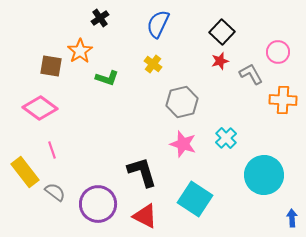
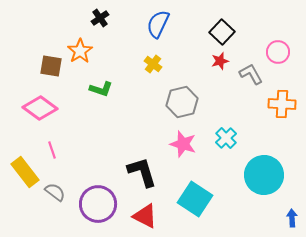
green L-shape: moved 6 px left, 11 px down
orange cross: moved 1 px left, 4 px down
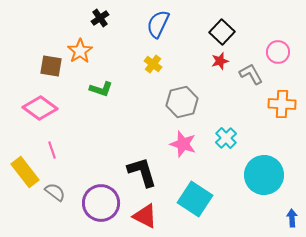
purple circle: moved 3 px right, 1 px up
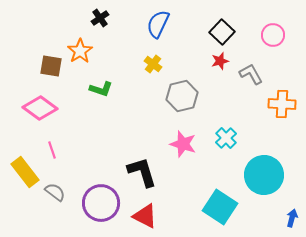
pink circle: moved 5 px left, 17 px up
gray hexagon: moved 6 px up
cyan square: moved 25 px right, 8 px down
blue arrow: rotated 18 degrees clockwise
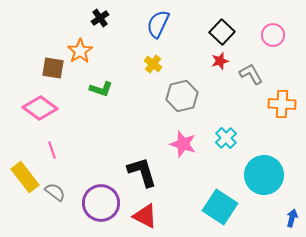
brown square: moved 2 px right, 2 px down
yellow rectangle: moved 5 px down
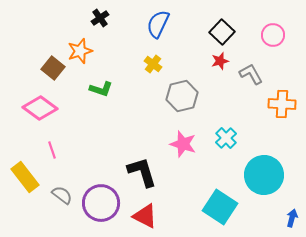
orange star: rotated 15 degrees clockwise
brown square: rotated 30 degrees clockwise
gray semicircle: moved 7 px right, 3 px down
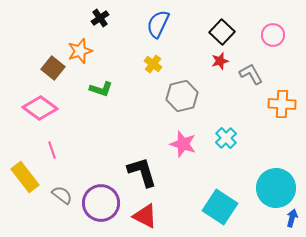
cyan circle: moved 12 px right, 13 px down
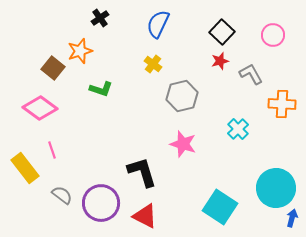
cyan cross: moved 12 px right, 9 px up
yellow rectangle: moved 9 px up
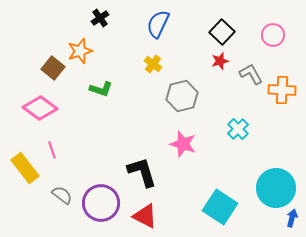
orange cross: moved 14 px up
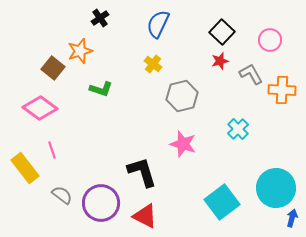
pink circle: moved 3 px left, 5 px down
cyan square: moved 2 px right, 5 px up; rotated 20 degrees clockwise
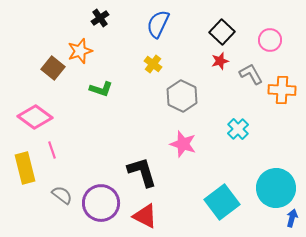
gray hexagon: rotated 20 degrees counterclockwise
pink diamond: moved 5 px left, 9 px down
yellow rectangle: rotated 24 degrees clockwise
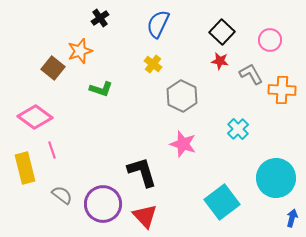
red star: rotated 24 degrees clockwise
cyan circle: moved 10 px up
purple circle: moved 2 px right, 1 px down
red triangle: rotated 20 degrees clockwise
